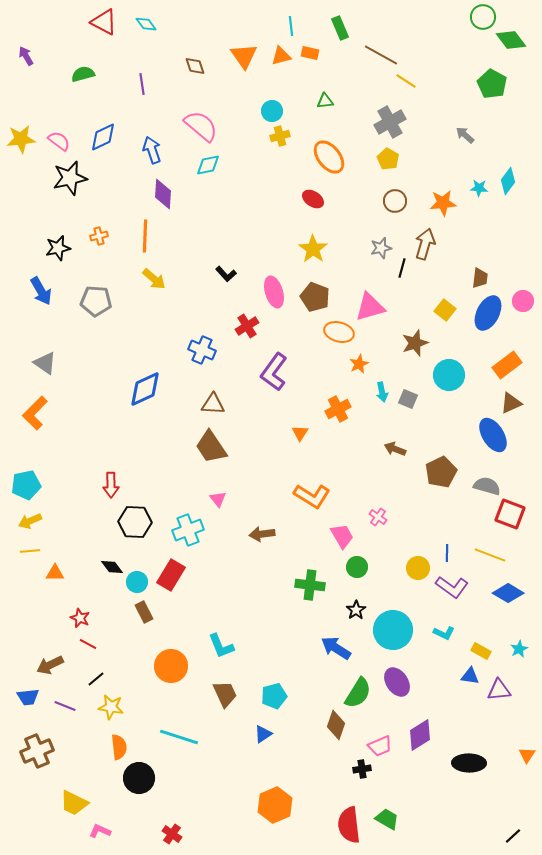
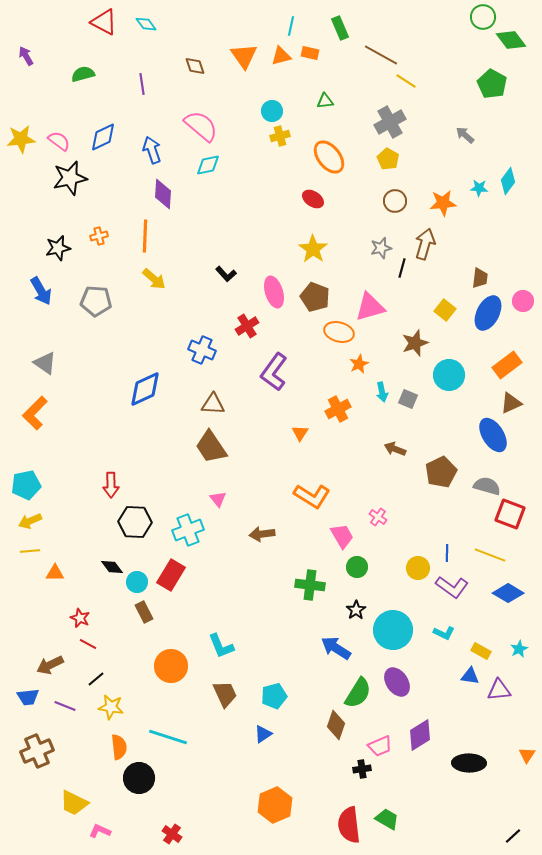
cyan line at (291, 26): rotated 18 degrees clockwise
cyan line at (179, 737): moved 11 px left
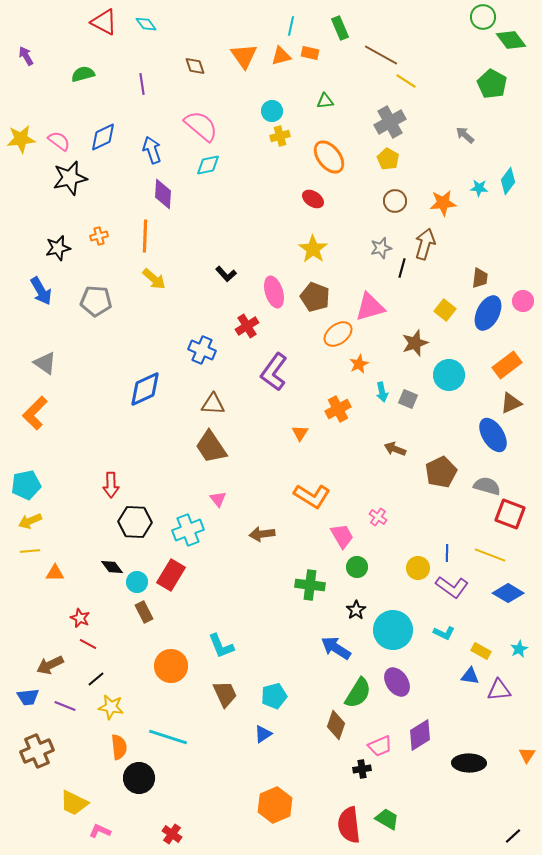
orange ellipse at (339, 332): moved 1 px left, 2 px down; rotated 52 degrees counterclockwise
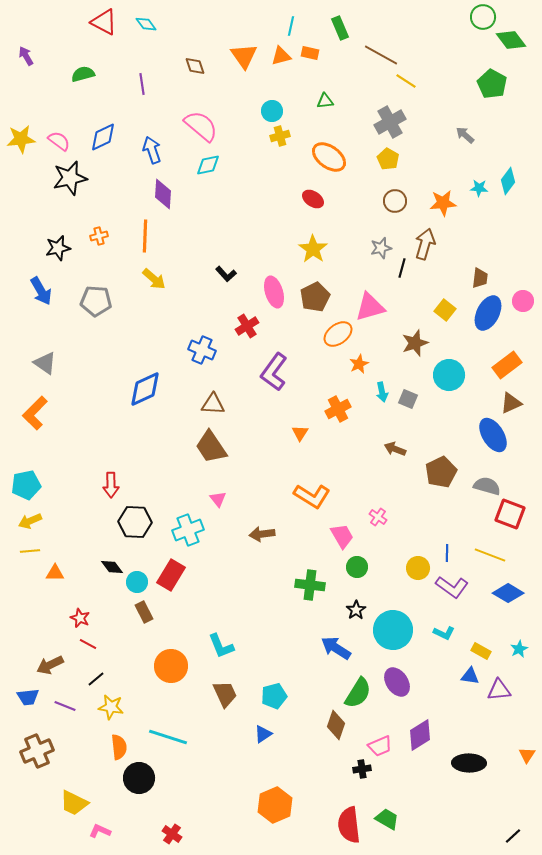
orange ellipse at (329, 157): rotated 16 degrees counterclockwise
brown pentagon at (315, 297): rotated 24 degrees clockwise
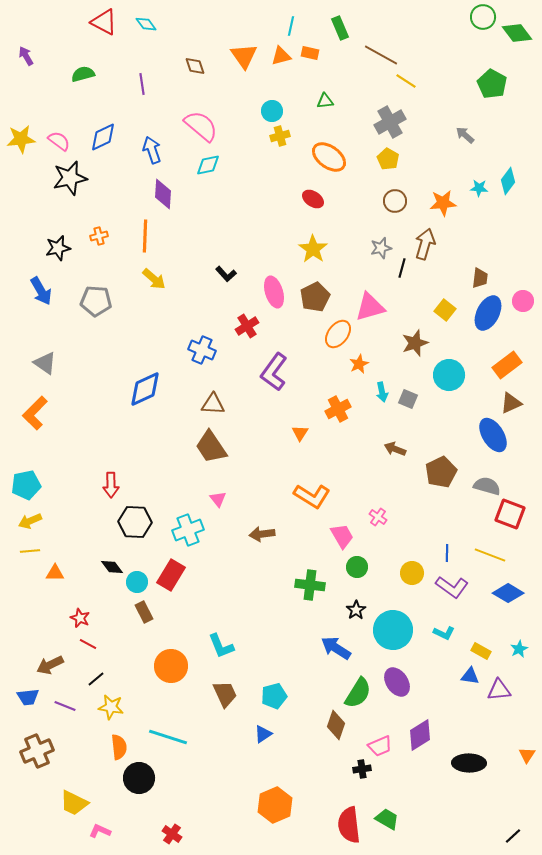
green diamond at (511, 40): moved 6 px right, 7 px up
orange ellipse at (338, 334): rotated 16 degrees counterclockwise
yellow circle at (418, 568): moved 6 px left, 5 px down
